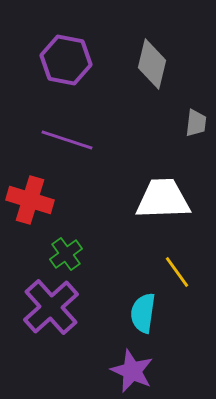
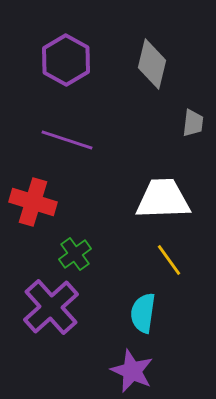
purple hexagon: rotated 18 degrees clockwise
gray trapezoid: moved 3 px left
red cross: moved 3 px right, 2 px down
green cross: moved 9 px right
yellow line: moved 8 px left, 12 px up
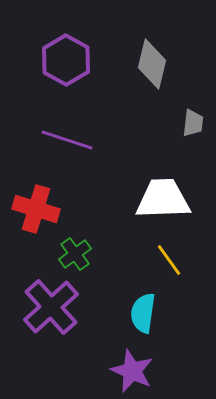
red cross: moved 3 px right, 7 px down
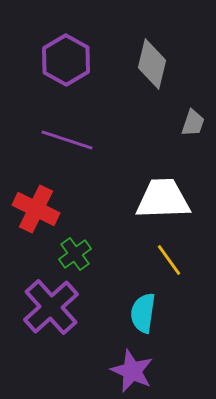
gray trapezoid: rotated 12 degrees clockwise
red cross: rotated 9 degrees clockwise
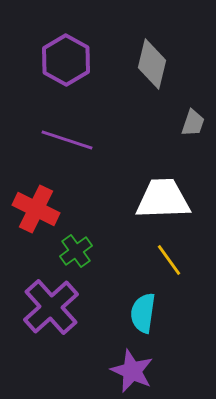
green cross: moved 1 px right, 3 px up
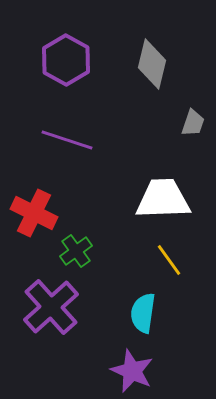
red cross: moved 2 px left, 4 px down
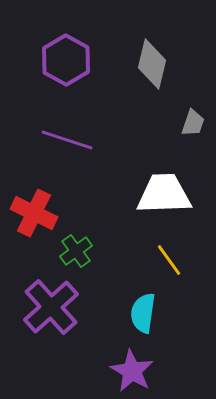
white trapezoid: moved 1 px right, 5 px up
purple star: rotated 6 degrees clockwise
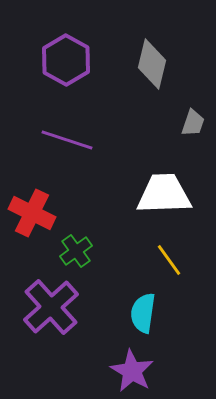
red cross: moved 2 px left
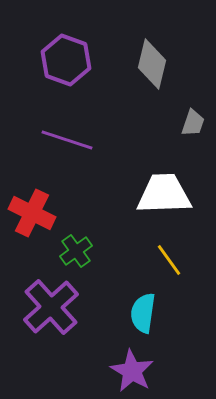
purple hexagon: rotated 9 degrees counterclockwise
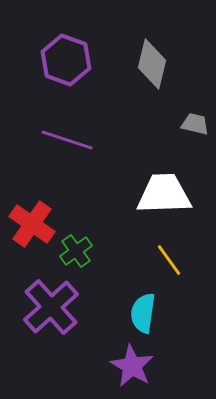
gray trapezoid: moved 2 px right, 1 px down; rotated 96 degrees counterclockwise
red cross: moved 11 px down; rotated 9 degrees clockwise
purple star: moved 5 px up
